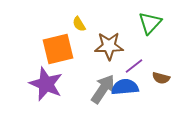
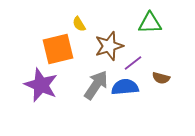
green triangle: rotated 45 degrees clockwise
brown star: rotated 16 degrees counterclockwise
purple line: moved 1 px left, 3 px up
purple star: moved 5 px left, 1 px down
gray arrow: moved 7 px left, 4 px up
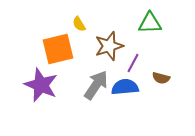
purple line: rotated 24 degrees counterclockwise
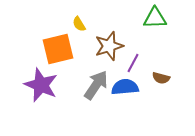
green triangle: moved 5 px right, 5 px up
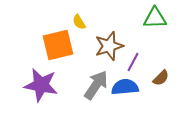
yellow semicircle: moved 2 px up
orange square: moved 4 px up
purple line: moved 1 px up
brown semicircle: rotated 60 degrees counterclockwise
purple star: rotated 12 degrees counterclockwise
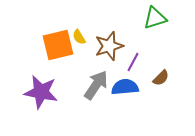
green triangle: rotated 15 degrees counterclockwise
yellow semicircle: moved 15 px down
purple star: moved 7 px down
